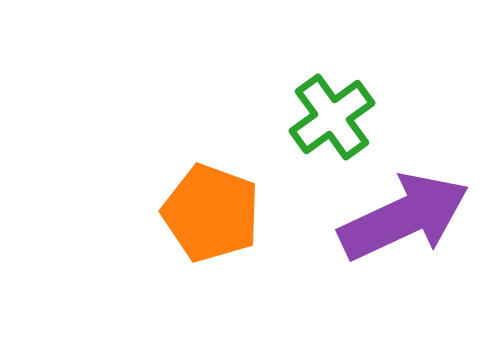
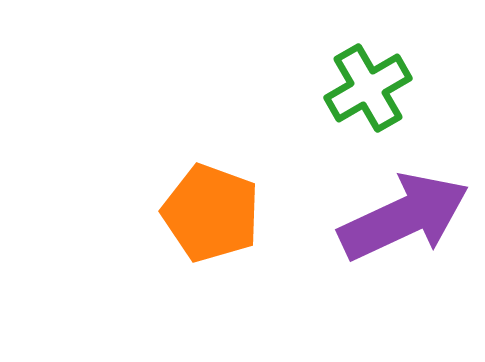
green cross: moved 36 px right, 29 px up; rotated 6 degrees clockwise
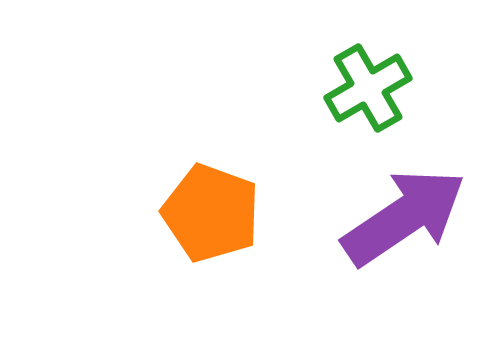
purple arrow: rotated 9 degrees counterclockwise
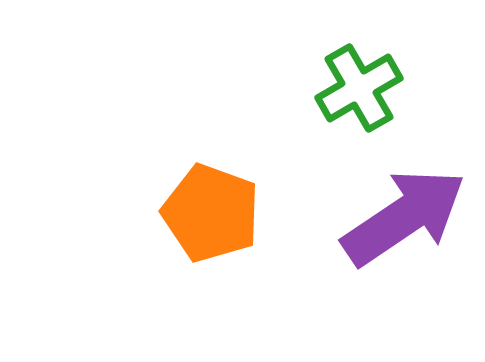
green cross: moved 9 px left
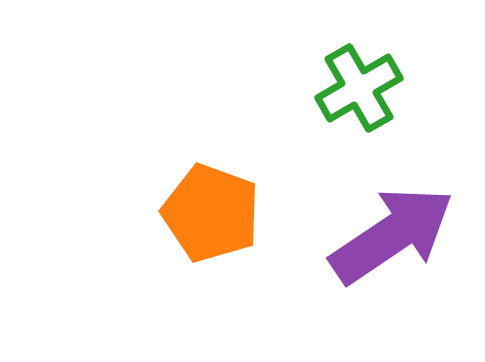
purple arrow: moved 12 px left, 18 px down
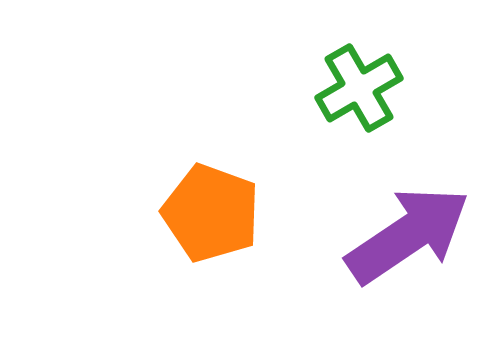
purple arrow: moved 16 px right
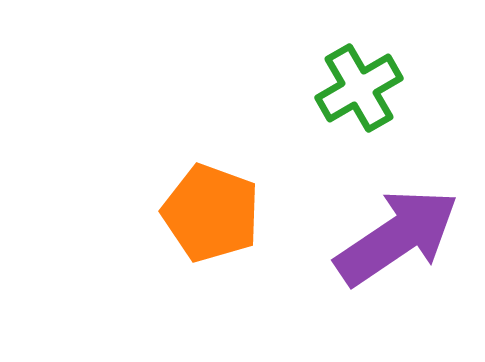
purple arrow: moved 11 px left, 2 px down
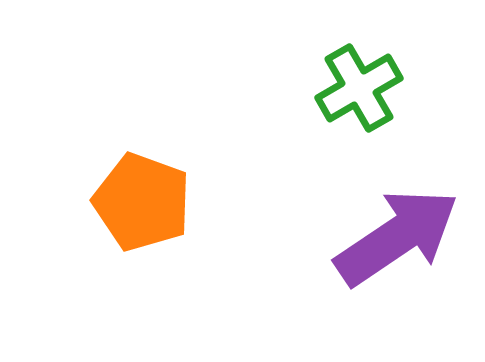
orange pentagon: moved 69 px left, 11 px up
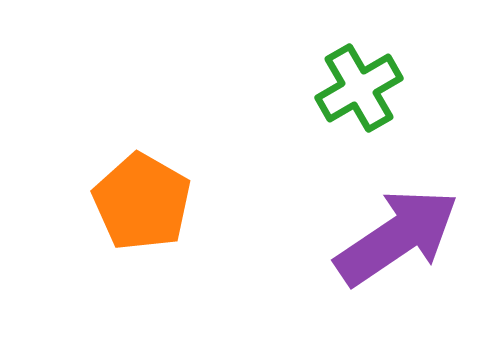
orange pentagon: rotated 10 degrees clockwise
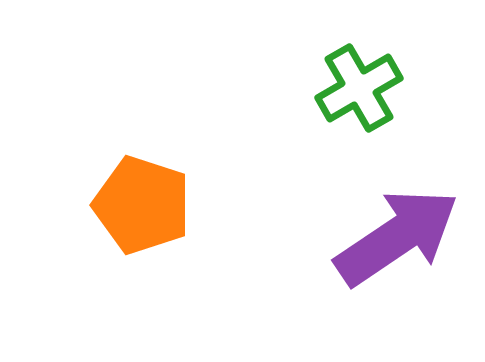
orange pentagon: moved 3 px down; rotated 12 degrees counterclockwise
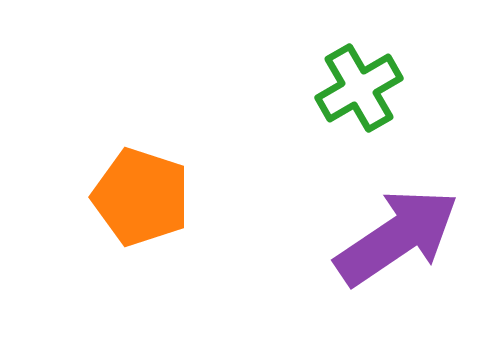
orange pentagon: moved 1 px left, 8 px up
